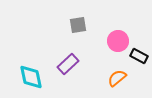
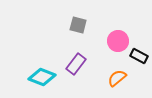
gray square: rotated 24 degrees clockwise
purple rectangle: moved 8 px right; rotated 10 degrees counterclockwise
cyan diamond: moved 11 px right; rotated 56 degrees counterclockwise
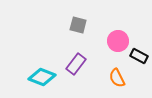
orange semicircle: rotated 78 degrees counterclockwise
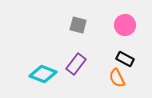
pink circle: moved 7 px right, 16 px up
black rectangle: moved 14 px left, 3 px down
cyan diamond: moved 1 px right, 3 px up
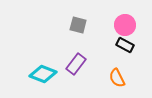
black rectangle: moved 14 px up
